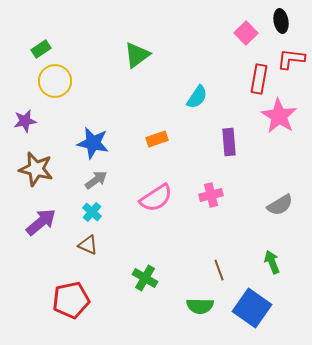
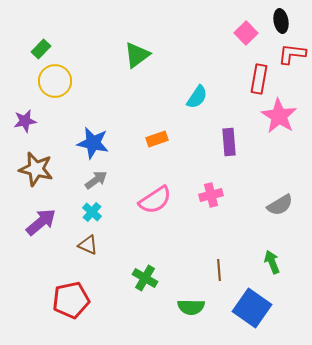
green rectangle: rotated 12 degrees counterclockwise
red L-shape: moved 1 px right, 5 px up
pink semicircle: moved 1 px left, 2 px down
brown line: rotated 15 degrees clockwise
green semicircle: moved 9 px left, 1 px down
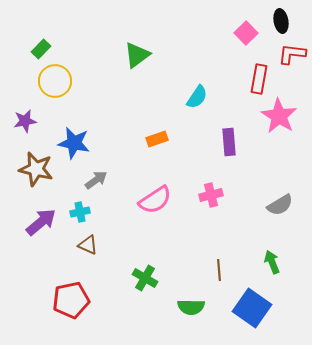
blue star: moved 19 px left
cyan cross: moved 12 px left; rotated 36 degrees clockwise
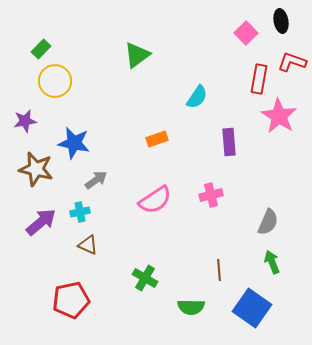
red L-shape: moved 8 px down; rotated 12 degrees clockwise
gray semicircle: moved 12 px left, 17 px down; rotated 36 degrees counterclockwise
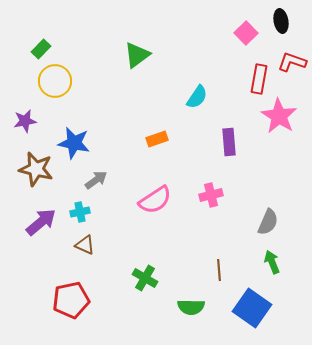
brown triangle: moved 3 px left
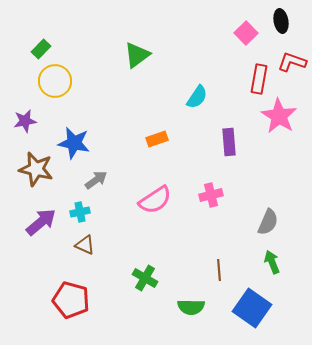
red pentagon: rotated 27 degrees clockwise
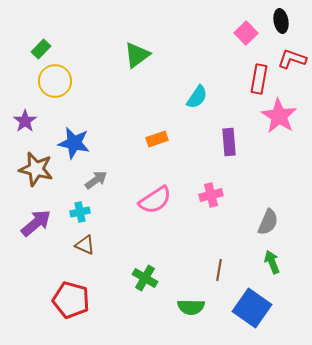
red L-shape: moved 3 px up
purple star: rotated 25 degrees counterclockwise
purple arrow: moved 5 px left, 1 px down
brown line: rotated 15 degrees clockwise
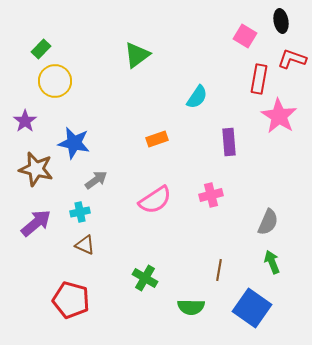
pink square: moved 1 px left, 3 px down; rotated 15 degrees counterclockwise
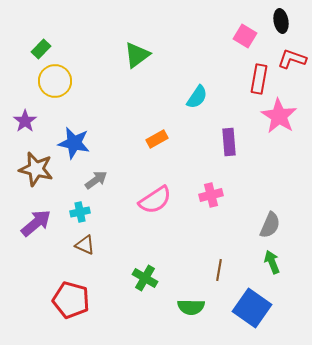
orange rectangle: rotated 10 degrees counterclockwise
gray semicircle: moved 2 px right, 3 px down
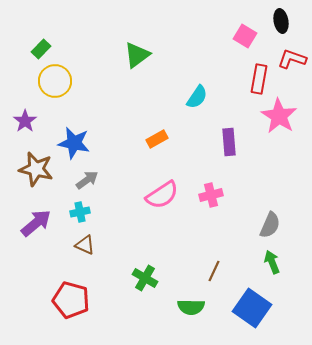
gray arrow: moved 9 px left
pink semicircle: moved 7 px right, 5 px up
brown line: moved 5 px left, 1 px down; rotated 15 degrees clockwise
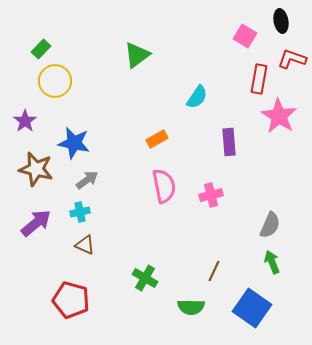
pink semicircle: moved 2 px right, 9 px up; rotated 68 degrees counterclockwise
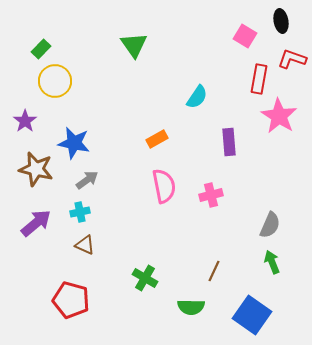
green triangle: moved 3 px left, 10 px up; rotated 28 degrees counterclockwise
blue square: moved 7 px down
